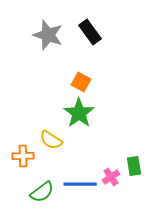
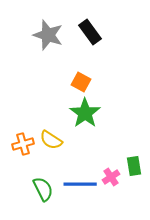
green star: moved 6 px right
orange cross: moved 12 px up; rotated 15 degrees counterclockwise
green semicircle: moved 1 px right, 3 px up; rotated 80 degrees counterclockwise
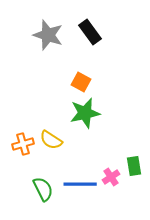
green star: rotated 24 degrees clockwise
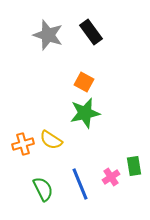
black rectangle: moved 1 px right
orange square: moved 3 px right
blue line: rotated 68 degrees clockwise
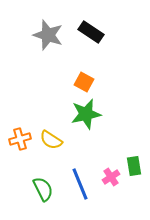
black rectangle: rotated 20 degrees counterclockwise
green star: moved 1 px right, 1 px down
orange cross: moved 3 px left, 5 px up
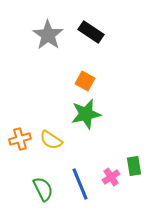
gray star: rotated 16 degrees clockwise
orange square: moved 1 px right, 1 px up
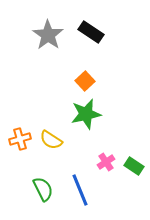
orange square: rotated 18 degrees clockwise
green rectangle: rotated 48 degrees counterclockwise
pink cross: moved 5 px left, 15 px up
blue line: moved 6 px down
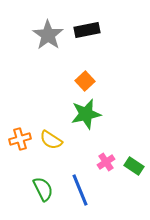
black rectangle: moved 4 px left, 2 px up; rotated 45 degrees counterclockwise
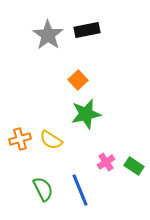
orange square: moved 7 px left, 1 px up
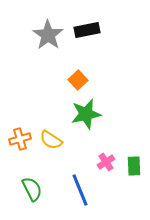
green rectangle: rotated 54 degrees clockwise
green semicircle: moved 11 px left
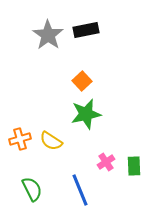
black rectangle: moved 1 px left
orange square: moved 4 px right, 1 px down
yellow semicircle: moved 1 px down
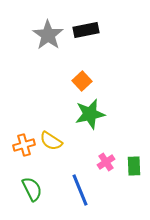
green star: moved 4 px right
orange cross: moved 4 px right, 6 px down
